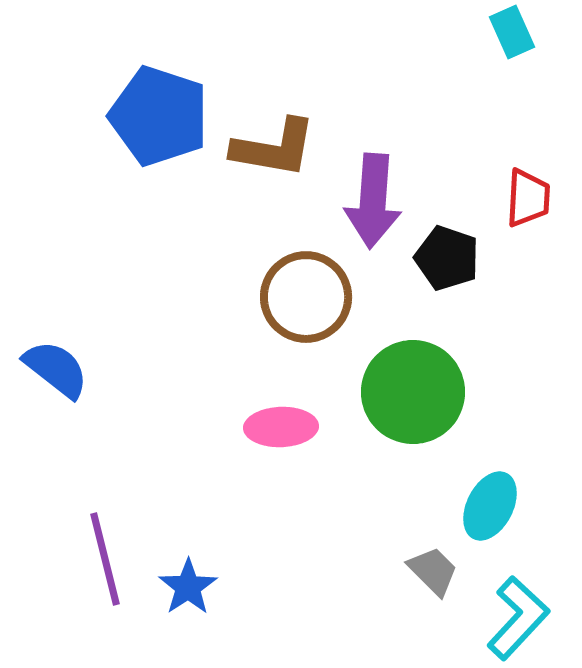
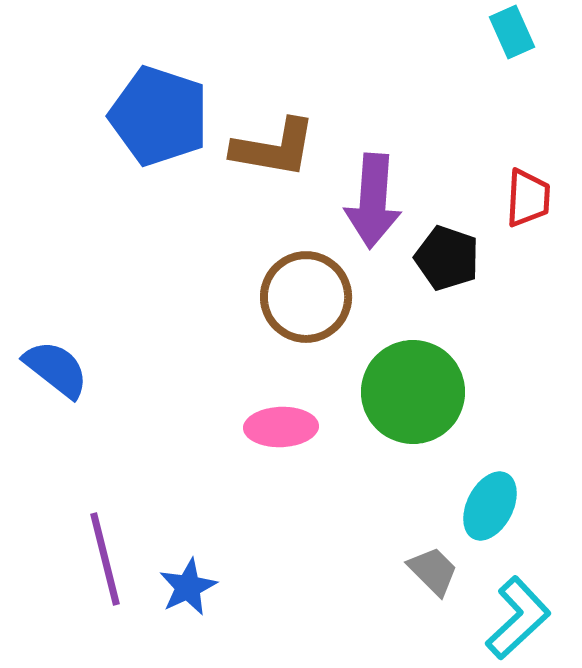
blue star: rotated 8 degrees clockwise
cyan L-shape: rotated 4 degrees clockwise
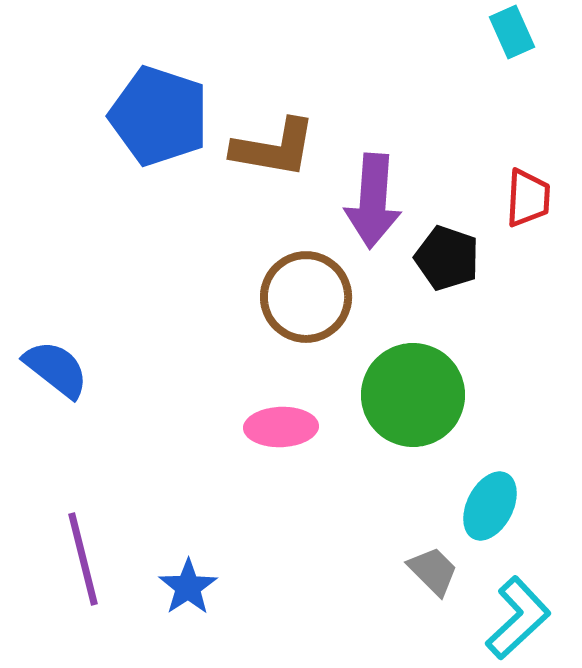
green circle: moved 3 px down
purple line: moved 22 px left
blue star: rotated 8 degrees counterclockwise
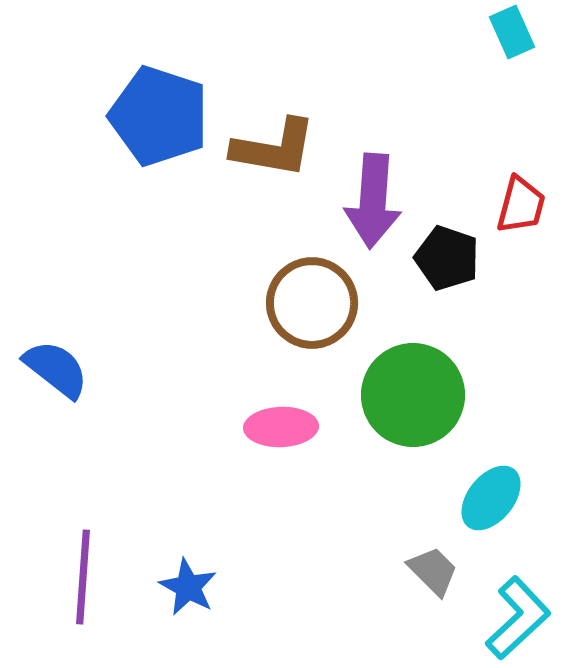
red trapezoid: moved 7 px left, 7 px down; rotated 12 degrees clockwise
brown circle: moved 6 px right, 6 px down
cyan ellipse: moved 1 px right, 8 px up; rotated 12 degrees clockwise
purple line: moved 18 px down; rotated 18 degrees clockwise
blue star: rotated 10 degrees counterclockwise
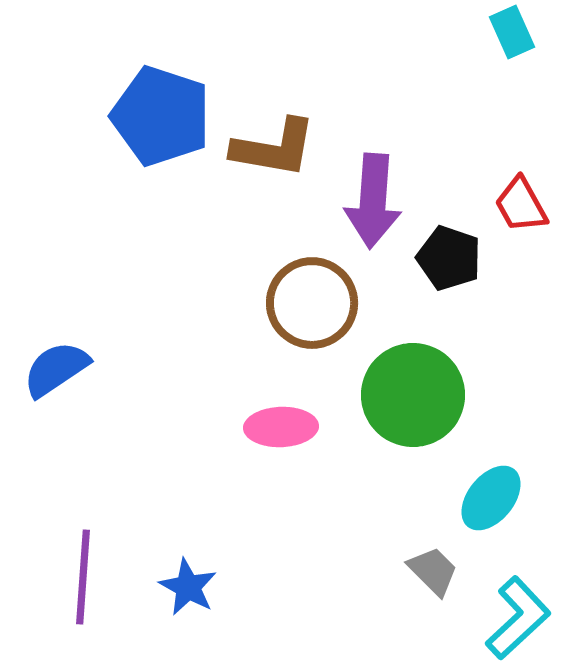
blue pentagon: moved 2 px right
red trapezoid: rotated 136 degrees clockwise
black pentagon: moved 2 px right
blue semicircle: rotated 72 degrees counterclockwise
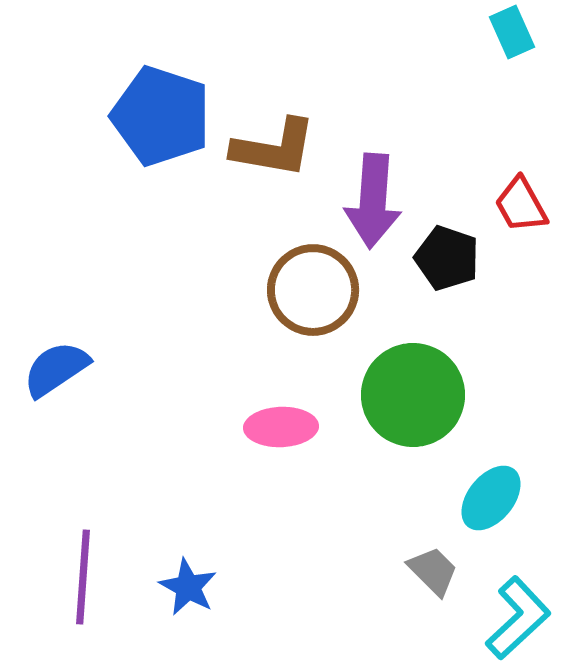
black pentagon: moved 2 px left
brown circle: moved 1 px right, 13 px up
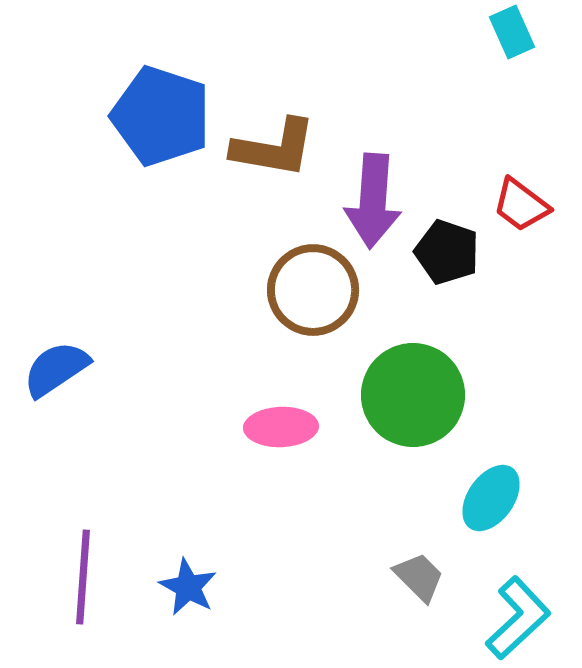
red trapezoid: rotated 24 degrees counterclockwise
black pentagon: moved 6 px up
cyan ellipse: rotated 4 degrees counterclockwise
gray trapezoid: moved 14 px left, 6 px down
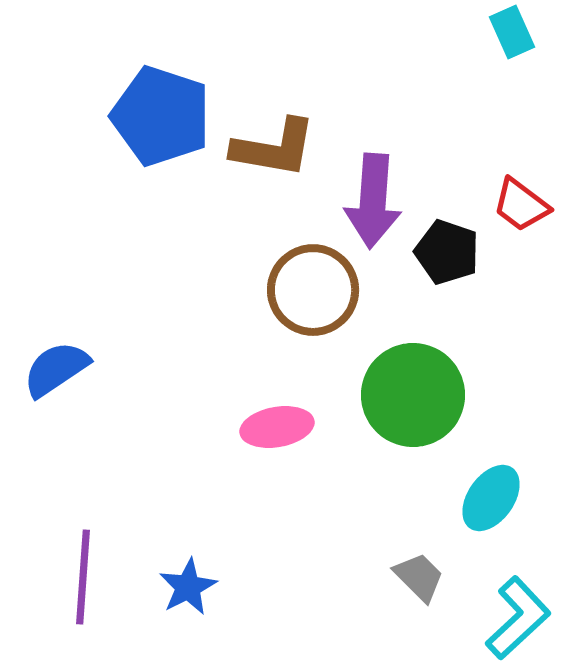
pink ellipse: moved 4 px left; rotated 8 degrees counterclockwise
blue star: rotated 16 degrees clockwise
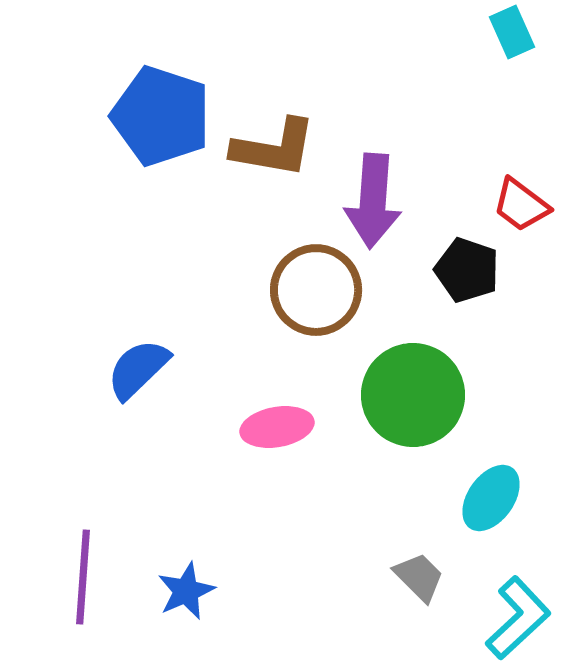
black pentagon: moved 20 px right, 18 px down
brown circle: moved 3 px right
blue semicircle: moved 82 px right; rotated 10 degrees counterclockwise
blue star: moved 2 px left, 4 px down; rotated 4 degrees clockwise
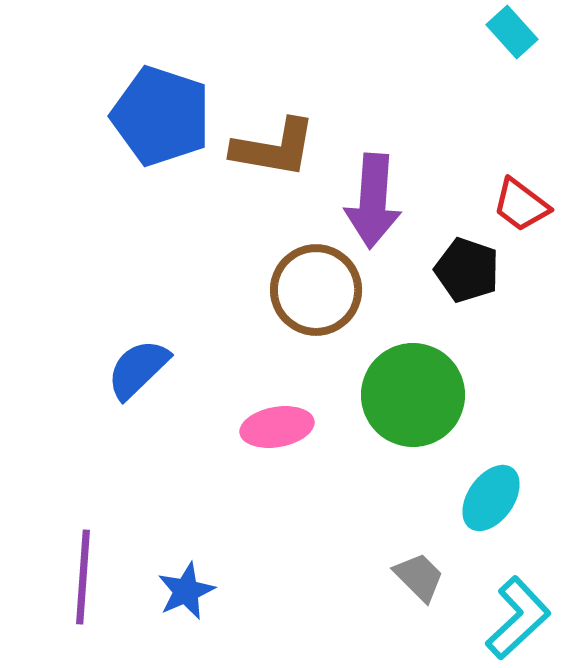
cyan rectangle: rotated 18 degrees counterclockwise
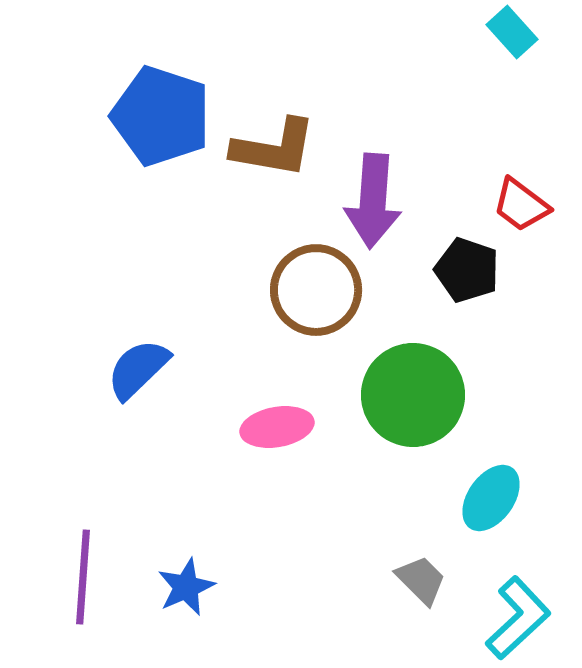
gray trapezoid: moved 2 px right, 3 px down
blue star: moved 4 px up
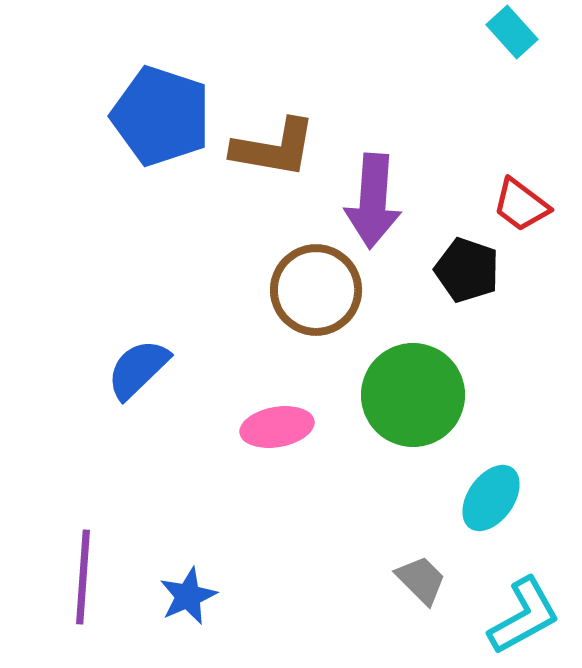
blue star: moved 2 px right, 9 px down
cyan L-shape: moved 6 px right, 2 px up; rotated 14 degrees clockwise
